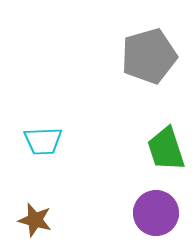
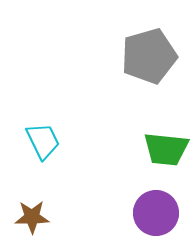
cyan trapezoid: rotated 114 degrees counterclockwise
green trapezoid: rotated 66 degrees counterclockwise
brown star: moved 3 px left, 3 px up; rotated 16 degrees counterclockwise
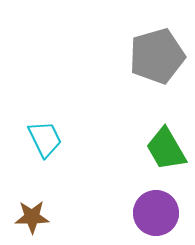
gray pentagon: moved 8 px right
cyan trapezoid: moved 2 px right, 2 px up
green trapezoid: rotated 54 degrees clockwise
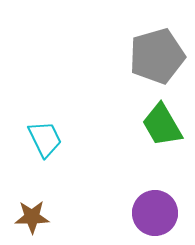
green trapezoid: moved 4 px left, 24 px up
purple circle: moved 1 px left
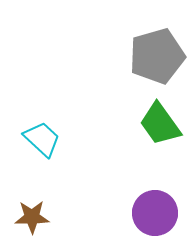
green trapezoid: moved 2 px left, 1 px up; rotated 6 degrees counterclockwise
cyan trapezoid: moved 3 px left; rotated 21 degrees counterclockwise
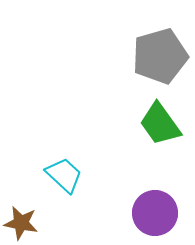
gray pentagon: moved 3 px right
cyan trapezoid: moved 22 px right, 36 px down
brown star: moved 11 px left, 6 px down; rotated 12 degrees clockwise
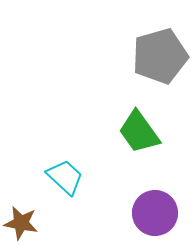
green trapezoid: moved 21 px left, 8 px down
cyan trapezoid: moved 1 px right, 2 px down
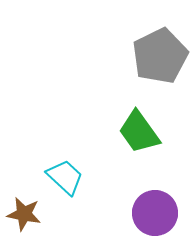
gray pentagon: rotated 10 degrees counterclockwise
brown star: moved 3 px right, 9 px up
